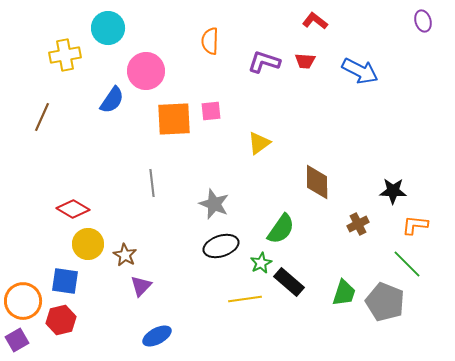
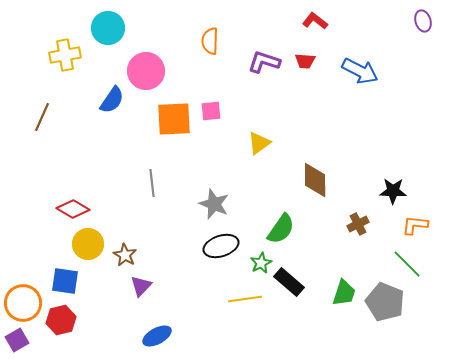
brown diamond: moved 2 px left, 2 px up
orange circle: moved 2 px down
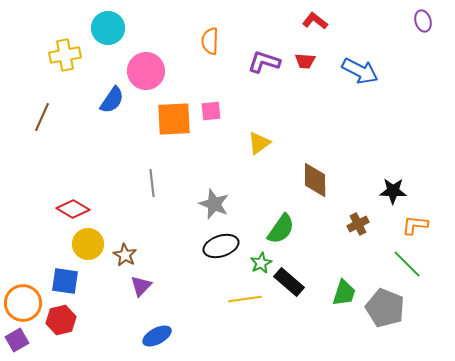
gray pentagon: moved 6 px down
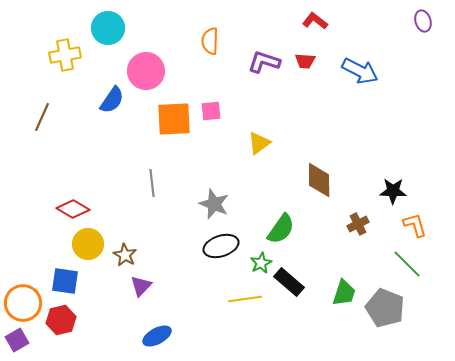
brown diamond: moved 4 px right
orange L-shape: rotated 68 degrees clockwise
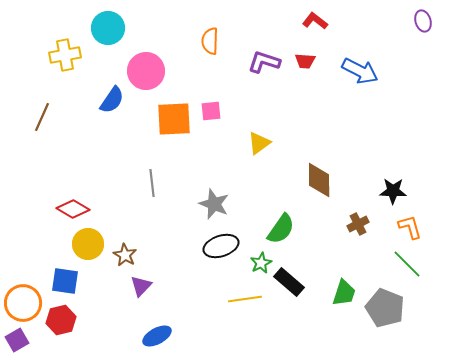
orange L-shape: moved 5 px left, 2 px down
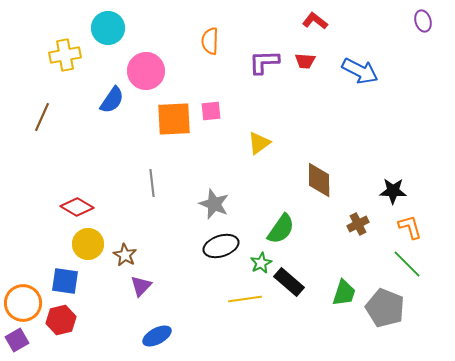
purple L-shape: rotated 20 degrees counterclockwise
red diamond: moved 4 px right, 2 px up
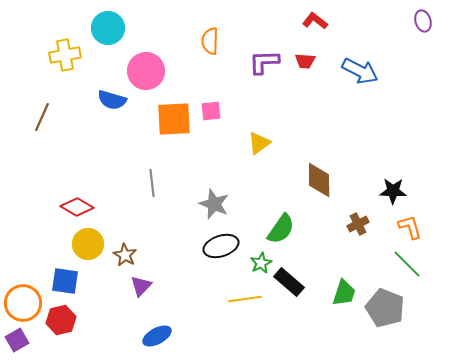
blue semicircle: rotated 72 degrees clockwise
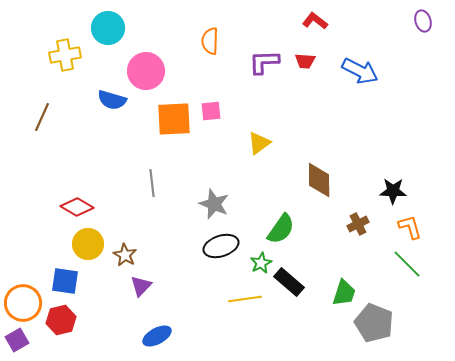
gray pentagon: moved 11 px left, 15 px down
